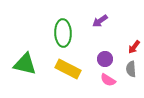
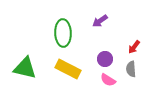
green triangle: moved 4 px down
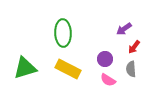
purple arrow: moved 24 px right, 8 px down
green triangle: rotated 30 degrees counterclockwise
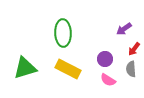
red arrow: moved 2 px down
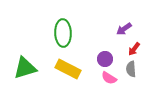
pink semicircle: moved 1 px right, 2 px up
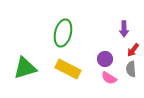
purple arrow: rotated 56 degrees counterclockwise
green ellipse: rotated 16 degrees clockwise
red arrow: moved 1 px left, 1 px down
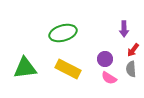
green ellipse: rotated 60 degrees clockwise
green triangle: rotated 10 degrees clockwise
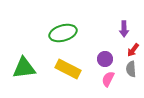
green triangle: moved 1 px left
pink semicircle: moved 1 px left, 1 px down; rotated 84 degrees clockwise
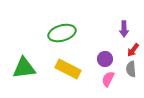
green ellipse: moved 1 px left
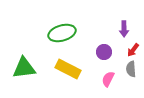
purple circle: moved 1 px left, 7 px up
